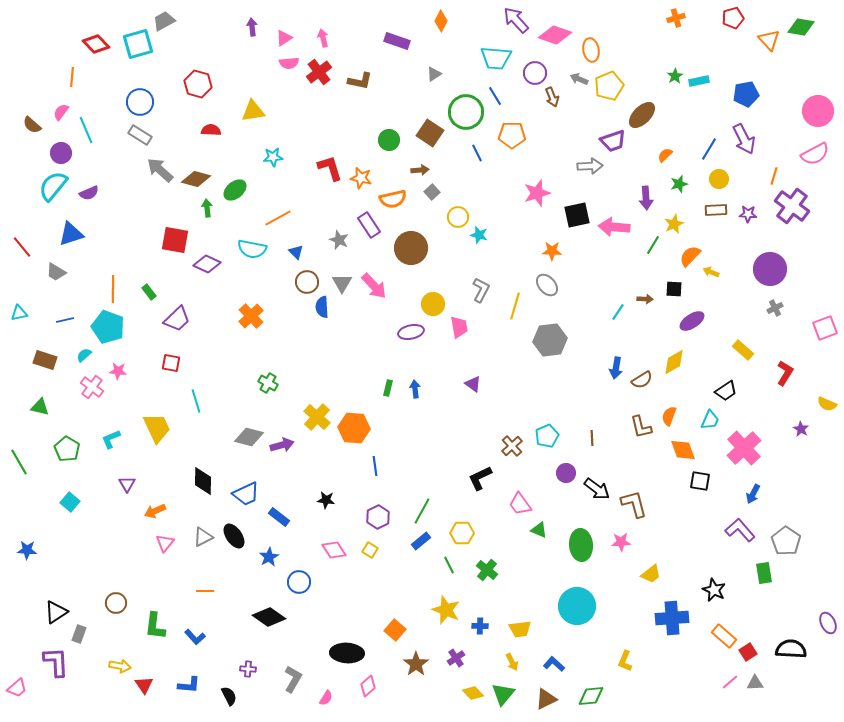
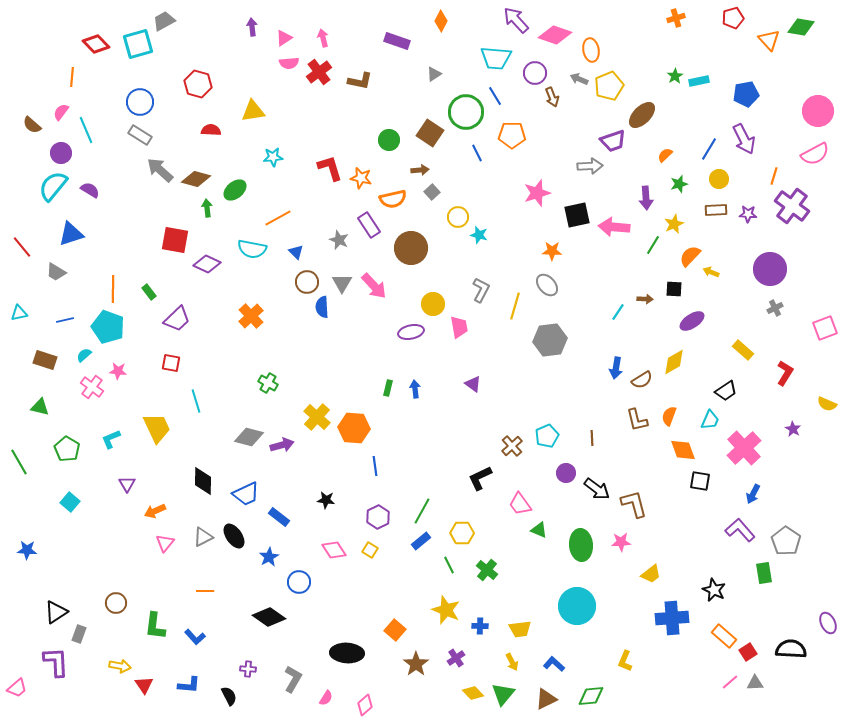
purple semicircle at (89, 193): moved 1 px right, 3 px up; rotated 126 degrees counterclockwise
brown L-shape at (641, 427): moved 4 px left, 7 px up
purple star at (801, 429): moved 8 px left
pink diamond at (368, 686): moved 3 px left, 19 px down
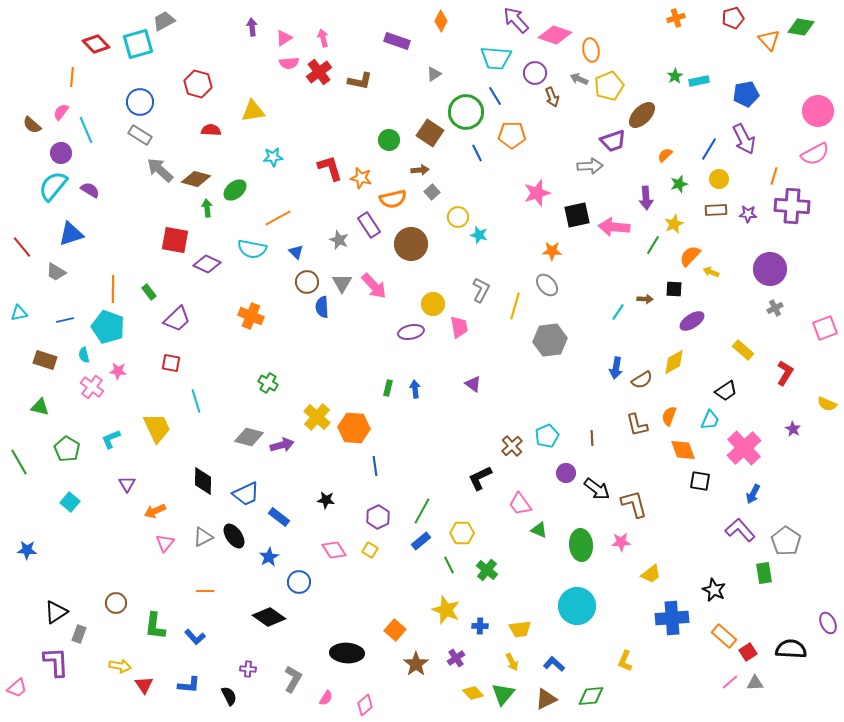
purple cross at (792, 206): rotated 32 degrees counterclockwise
brown circle at (411, 248): moved 4 px up
orange cross at (251, 316): rotated 25 degrees counterclockwise
cyan semicircle at (84, 355): rotated 63 degrees counterclockwise
brown L-shape at (637, 420): moved 5 px down
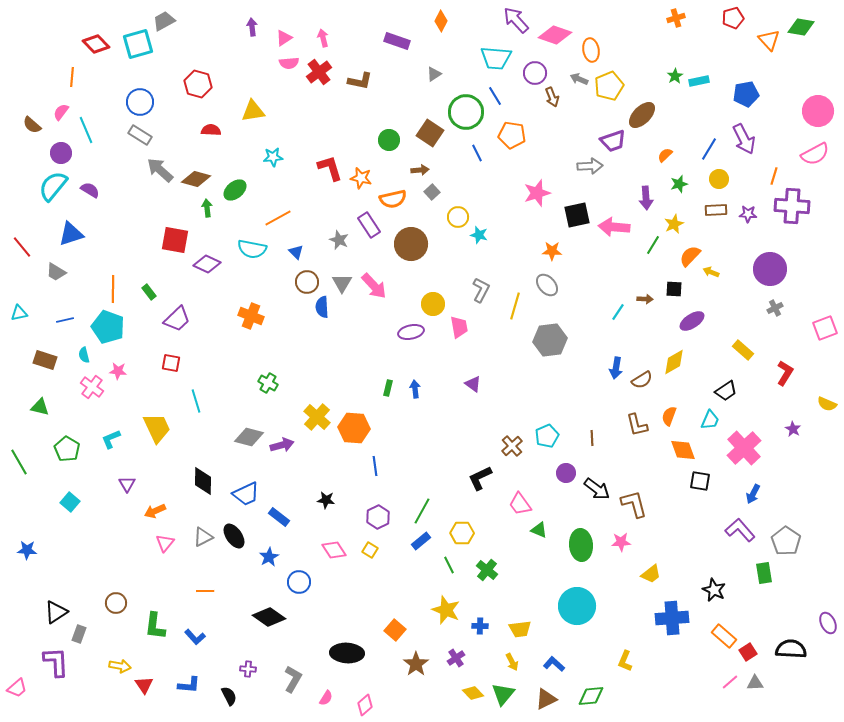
orange pentagon at (512, 135): rotated 8 degrees clockwise
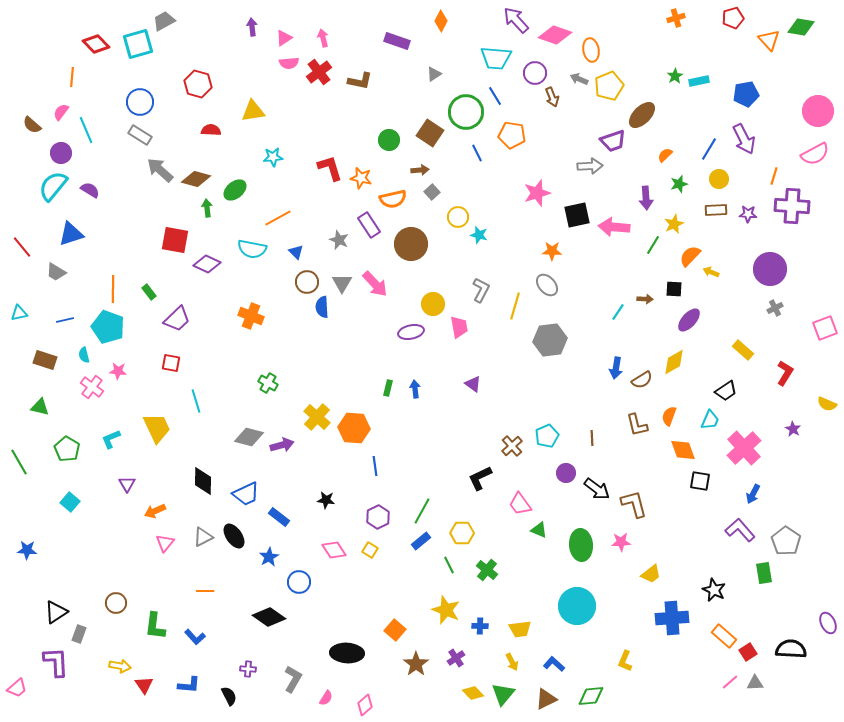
pink arrow at (374, 286): moved 1 px right, 2 px up
purple ellipse at (692, 321): moved 3 px left, 1 px up; rotated 15 degrees counterclockwise
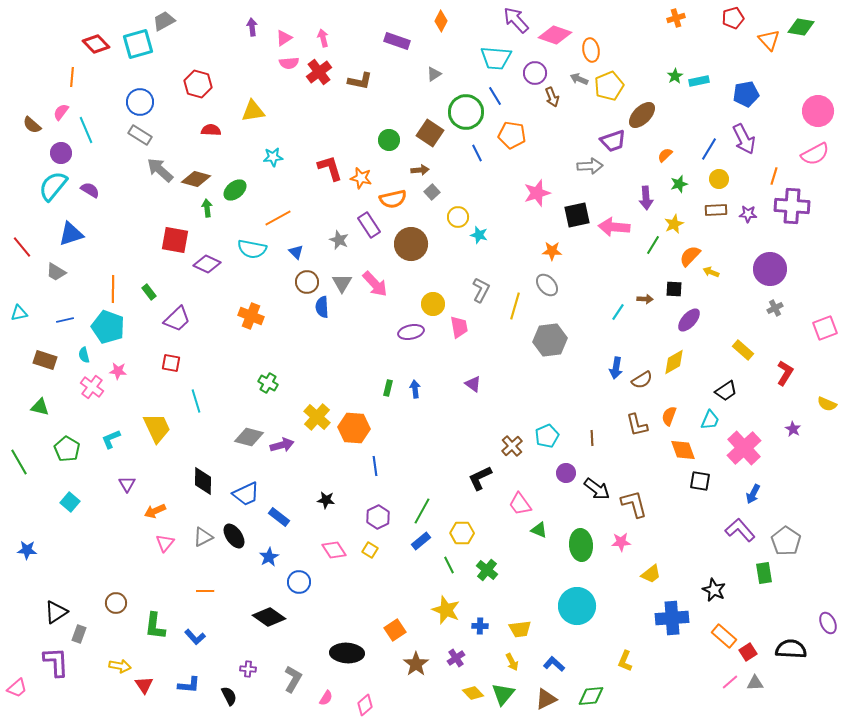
orange square at (395, 630): rotated 15 degrees clockwise
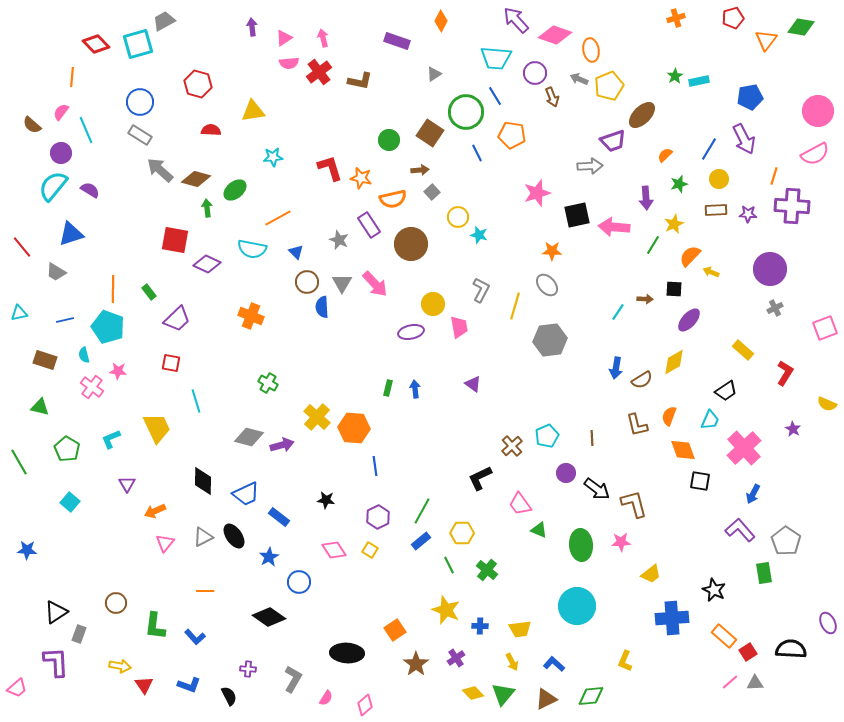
orange triangle at (769, 40): moved 3 px left; rotated 20 degrees clockwise
blue pentagon at (746, 94): moved 4 px right, 3 px down
blue L-shape at (189, 685): rotated 15 degrees clockwise
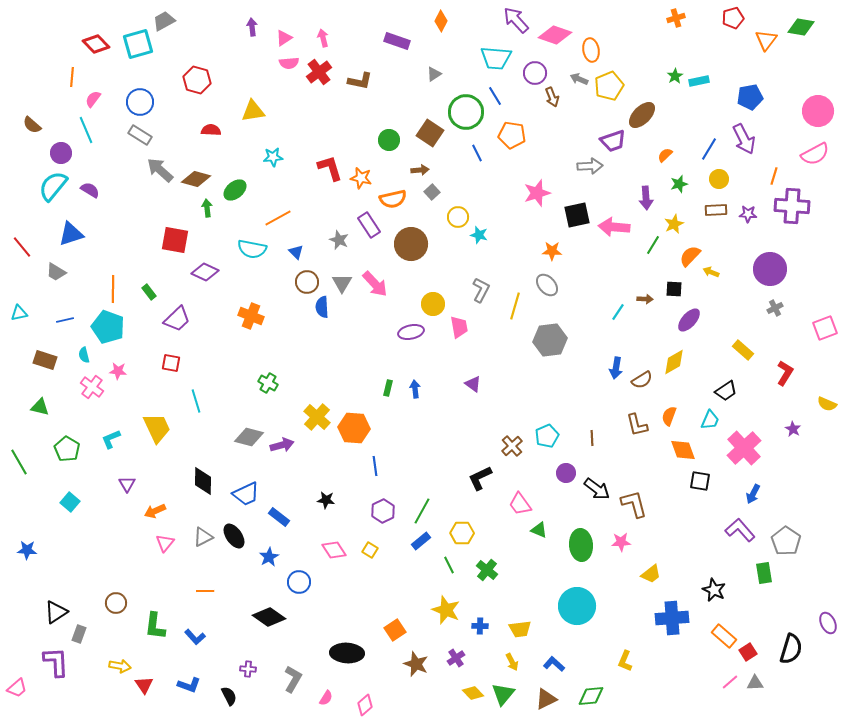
red hexagon at (198, 84): moved 1 px left, 4 px up
pink semicircle at (61, 112): moved 32 px right, 13 px up
purple diamond at (207, 264): moved 2 px left, 8 px down
purple hexagon at (378, 517): moved 5 px right, 6 px up
black semicircle at (791, 649): rotated 104 degrees clockwise
brown star at (416, 664): rotated 15 degrees counterclockwise
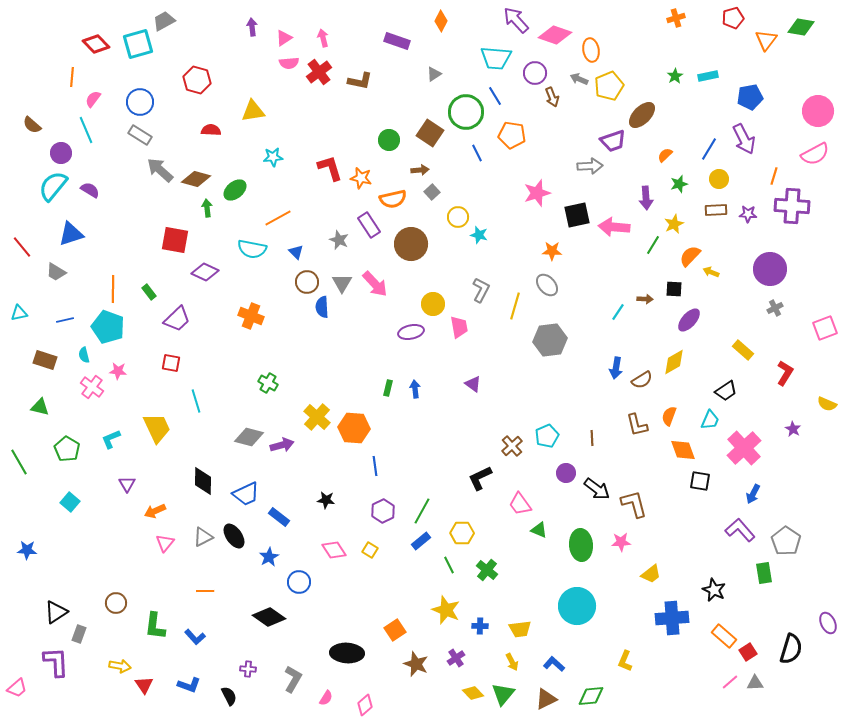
cyan rectangle at (699, 81): moved 9 px right, 5 px up
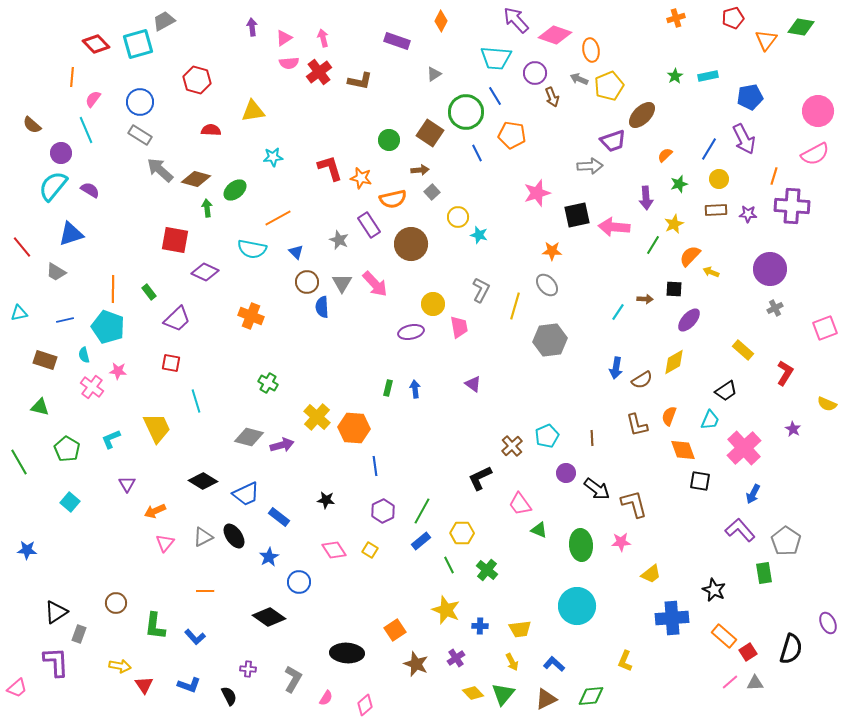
black diamond at (203, 481): rotated 60 degrees counterclockwise
